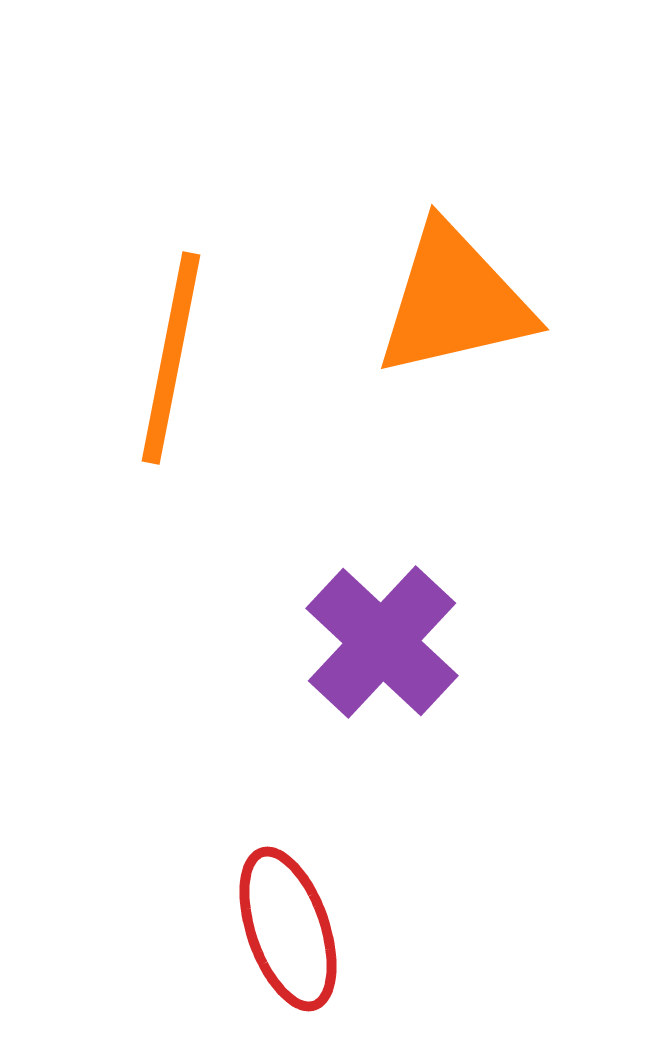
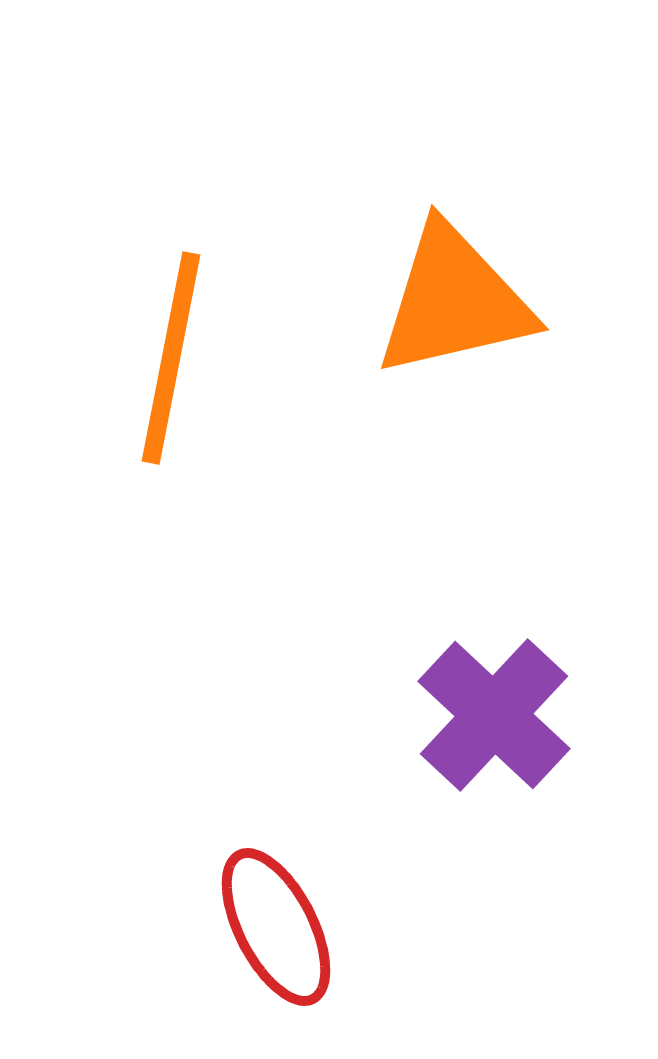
purple cross: moved 112 px right, 73 px down
red ellipse: moved 12 px left, 2 px up; rotated 8 degrees counterclockwise
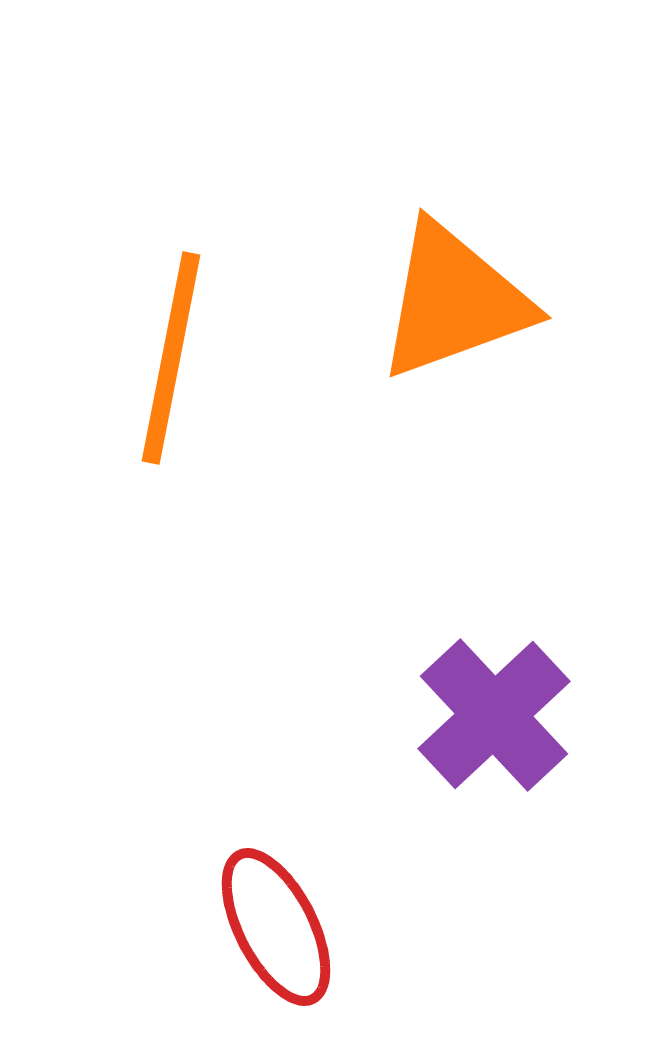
orange triangle: rotated 7 degrees counterclockwise
purple cross: rotated 4 degrees clockwise
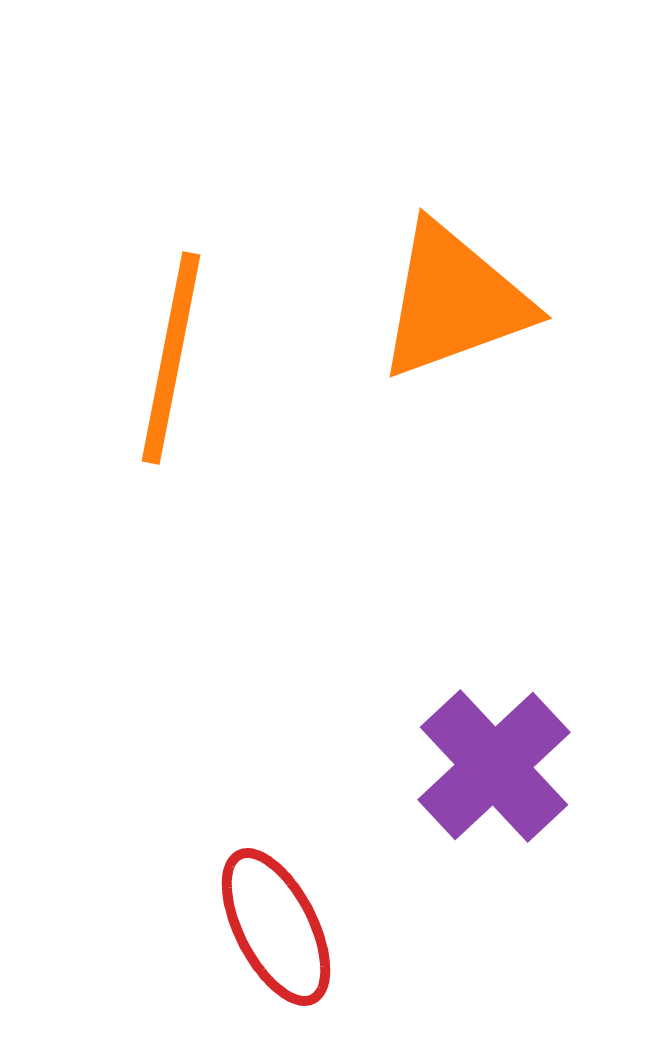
purple cross: moved 51 px down
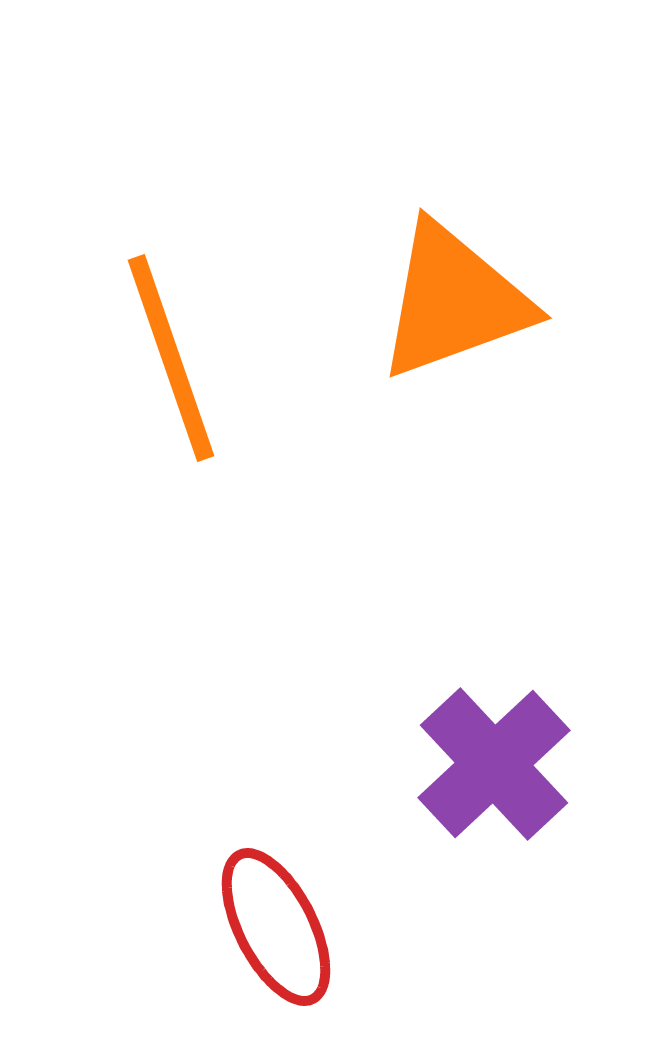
orange line: rotated 30 degrees counterclockwise
purple cross: moved 2 px up
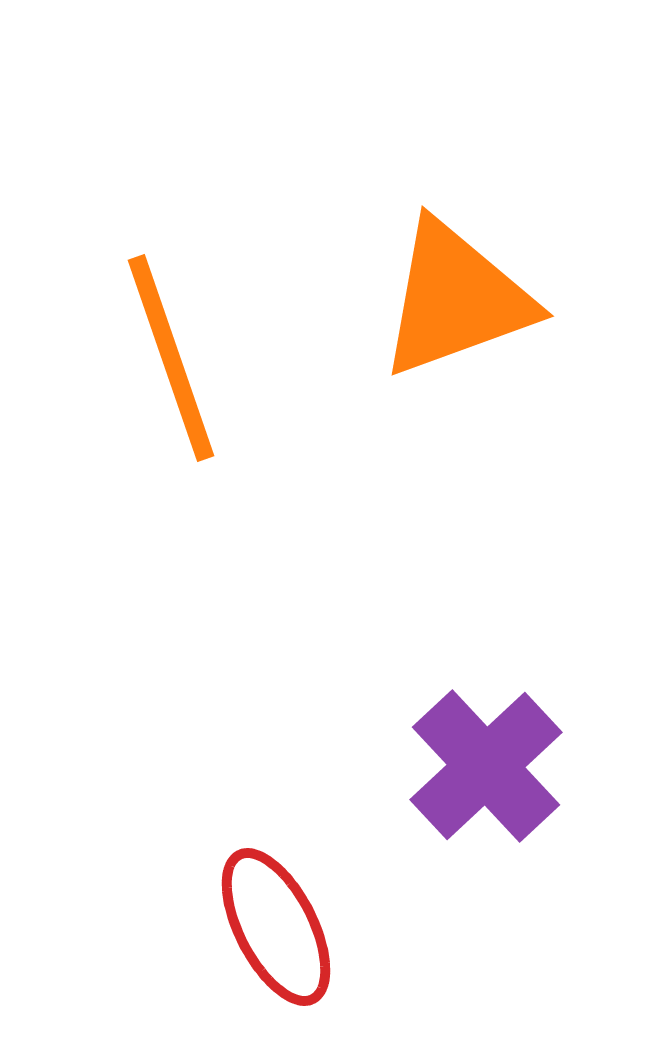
orange triangle: moved 2 px right, 2 px up
purple cross: moved 8 px left, 2 px down
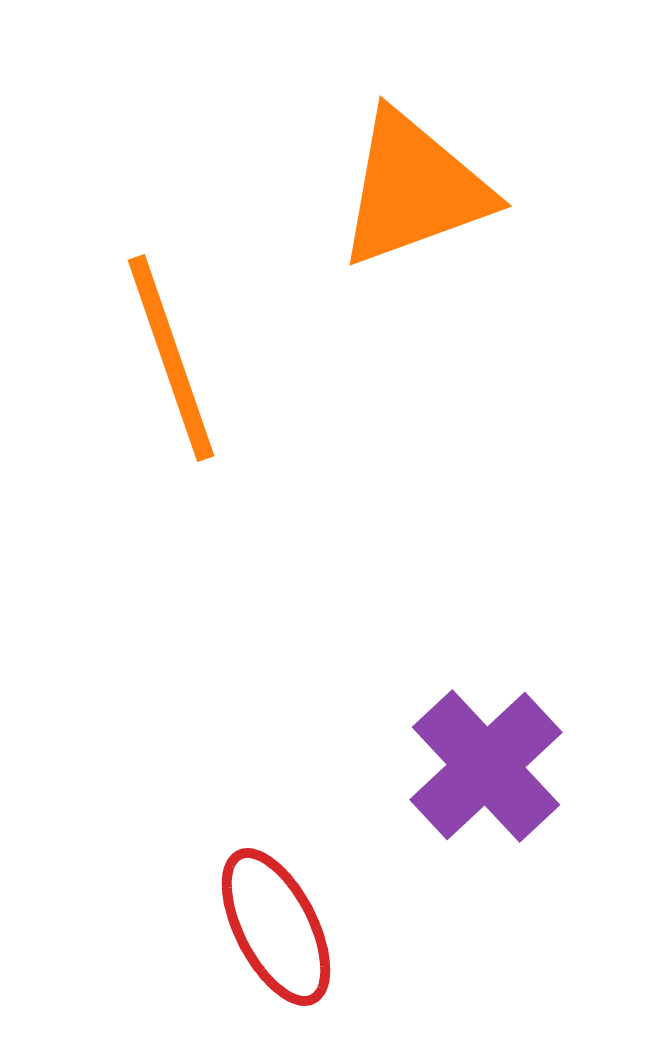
orange triangle: moved 42 px left, 110 px up
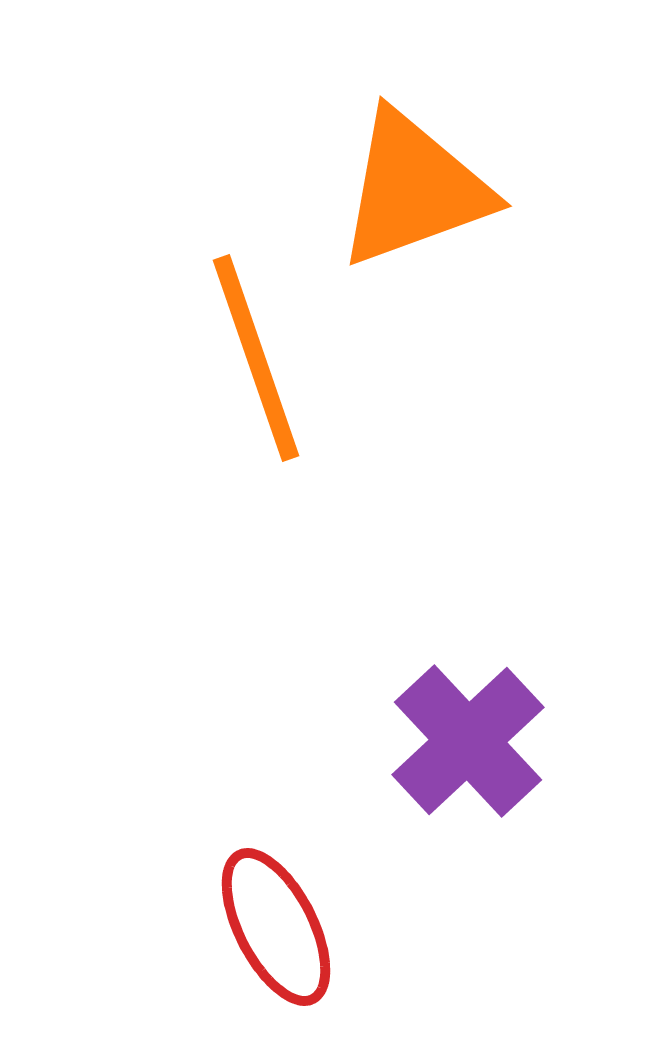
orange line: moved 85 px right
purple cross: moved 18 px left, 25 px up
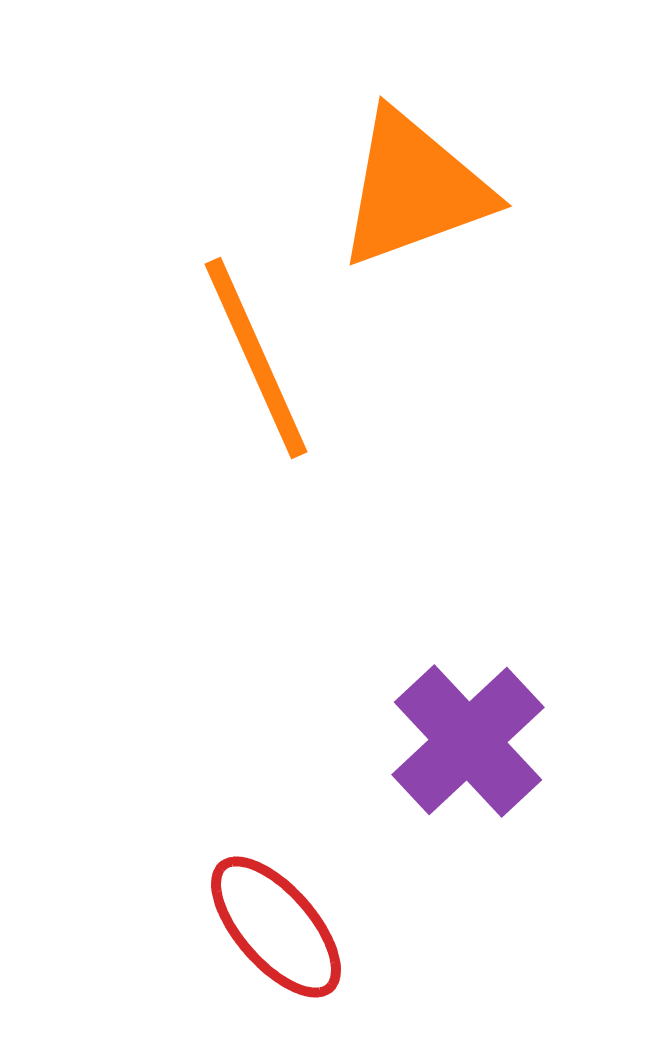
orange line: rotated 5 degrees counterclockwise
red ellipse: rotated 14 degrees counterclockwise
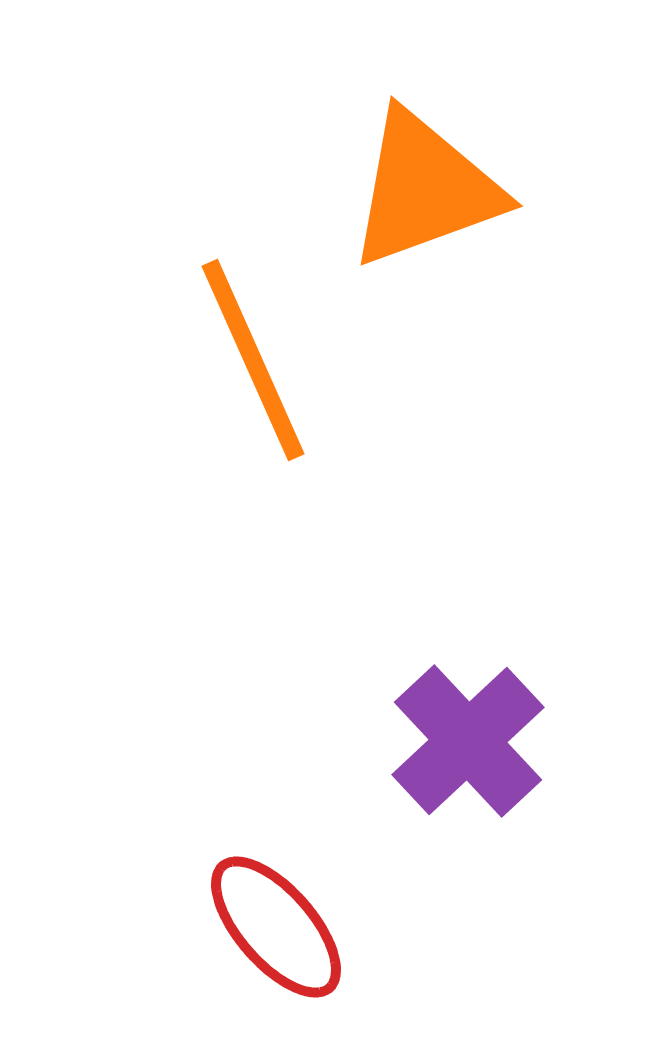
orange triangle: moved 11 px right
orange line: moved 3 px left, 2 px down
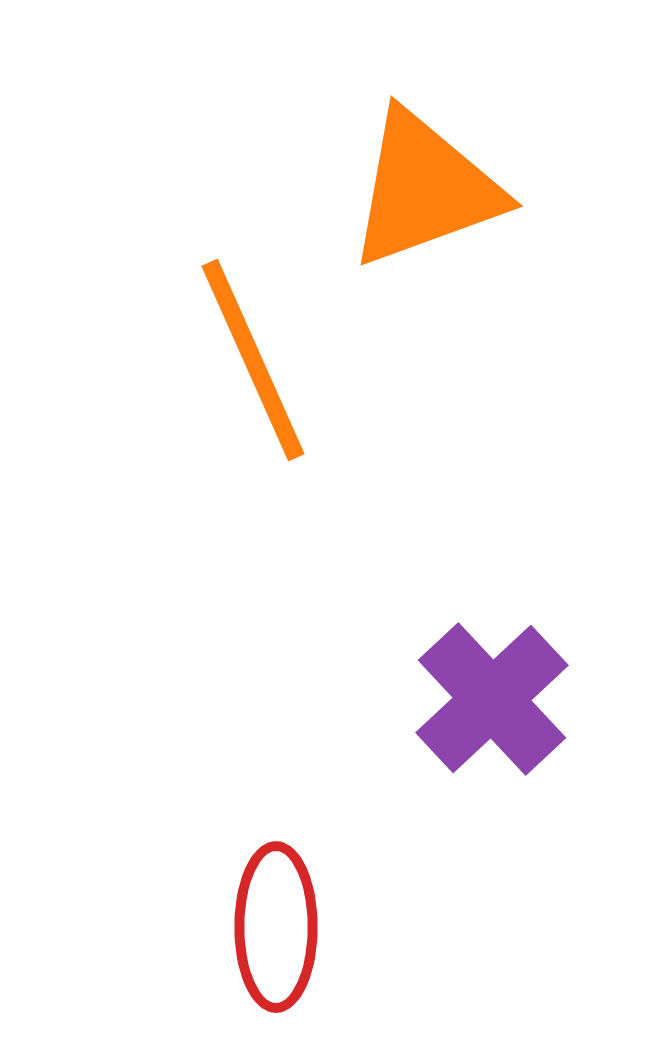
purple cross: moved 24 px right, 42 px up
red ellipse: rotated 41 degrees clockwise
